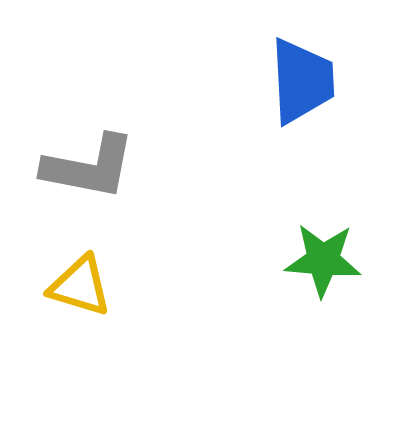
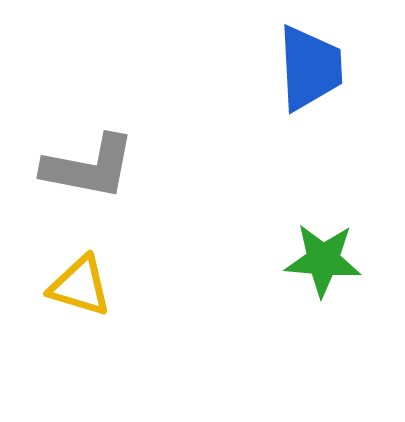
blue trapezoid: moved 8 px right, 13 px up
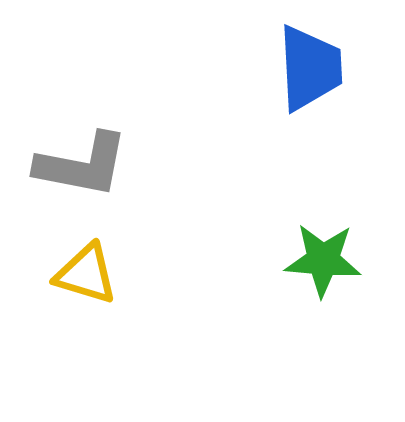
gray L-shape: moved 7 px left, 2 px up
yellow triangle: moved 6 px right, 12 px up
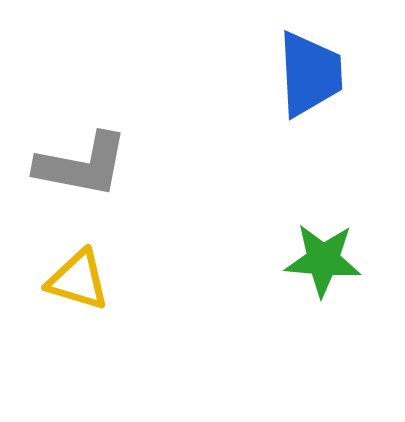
blue trapezoid: moved 6 px down
yellow triangle: moved 8 px left, 6 px down
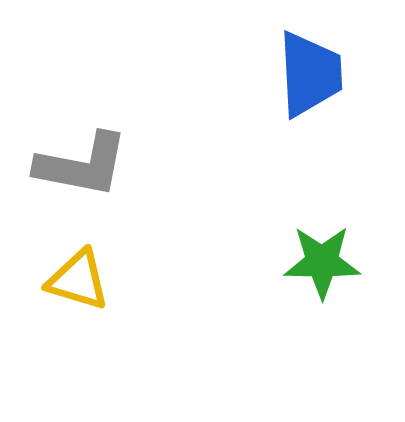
green star: moved 1 px left, 2 px down; rotated 4 degrees counterclockwise
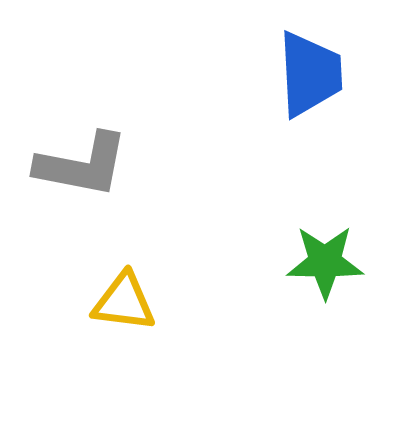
green star: moved 3 px right
yellow triangle: moved 46 px right, 22 px down; rotated 10 degrees counterclockwise
